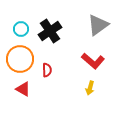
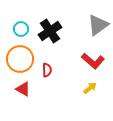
yellow arrow: rotated 144 degrees counterclockwise
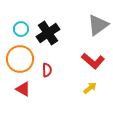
black cross: moved 2 px left, 2 px down
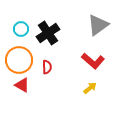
orange circle: moved 1 px left, 1 px down
red semicircle: moved 3 px up
red triangle: moved 1 px left, 4 px up
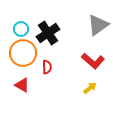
orange circle: moved 4 px right, 7 px up
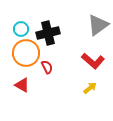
black cross: rotated 20 degrees clockwise
orange circle: moved 3 px right
red semicircle: rotated 24 degrees counterclockwise
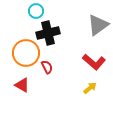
cyan circle: moved 15 px right, 18 px up
red L-shape: moved 1 px right, 1 px down
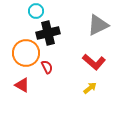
gray triangle: rotated 10 degrees clockwise
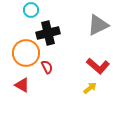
cyan circle: moved 5 px left, 1 px up
red L-shape: moved 4 px right, 4 px down
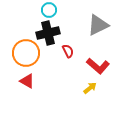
cyan circle: moved 18 px right
red semicircle: moved 21 px right, 16 px up
red triangle: moved 5 px right, 4 px up
